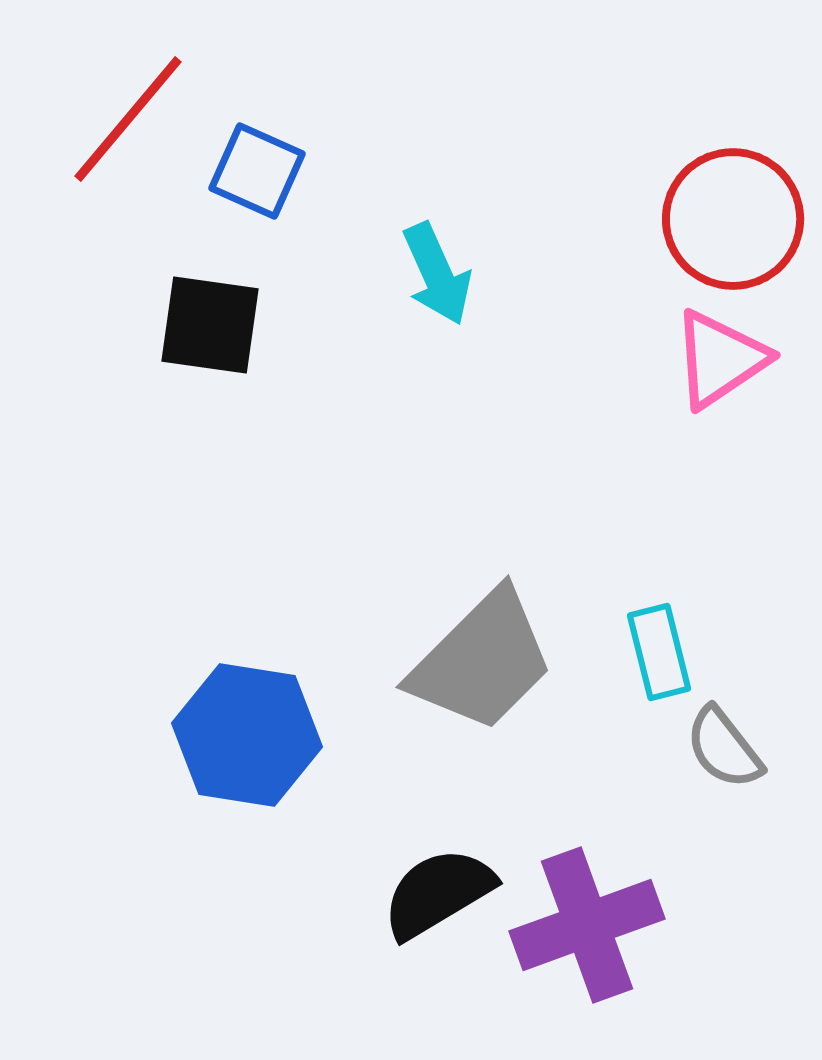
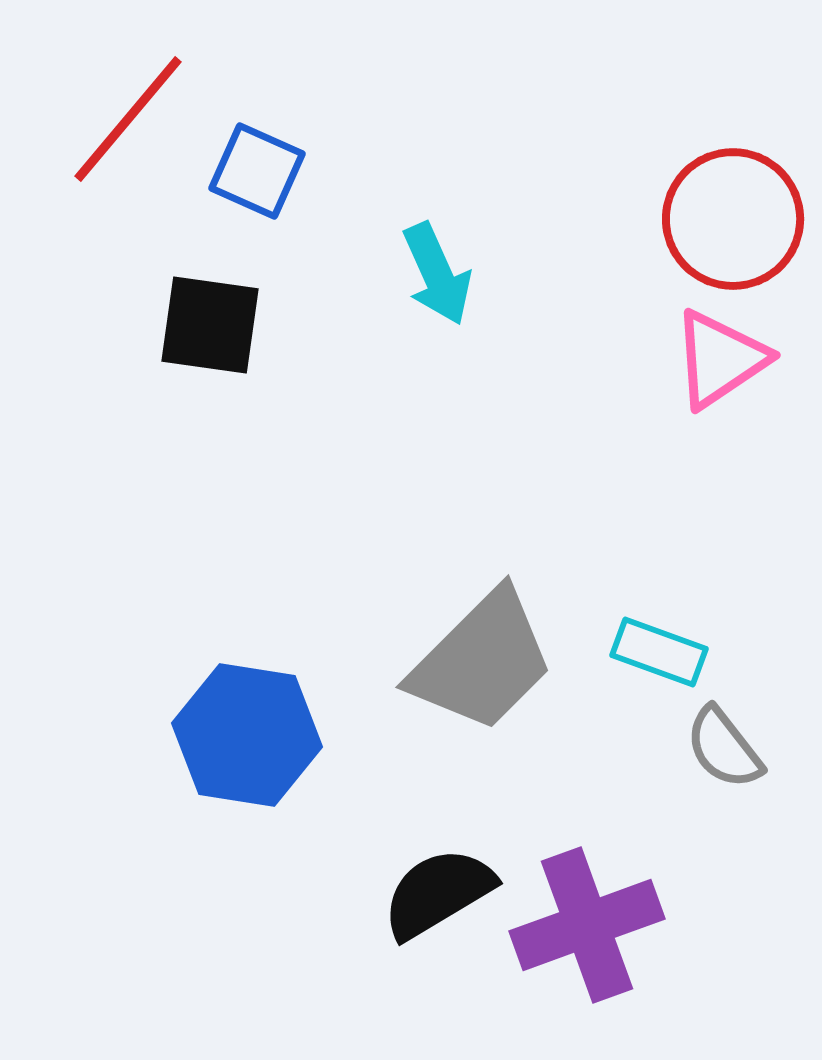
cyan rectangle: rotated 56 degrees counterclockwise
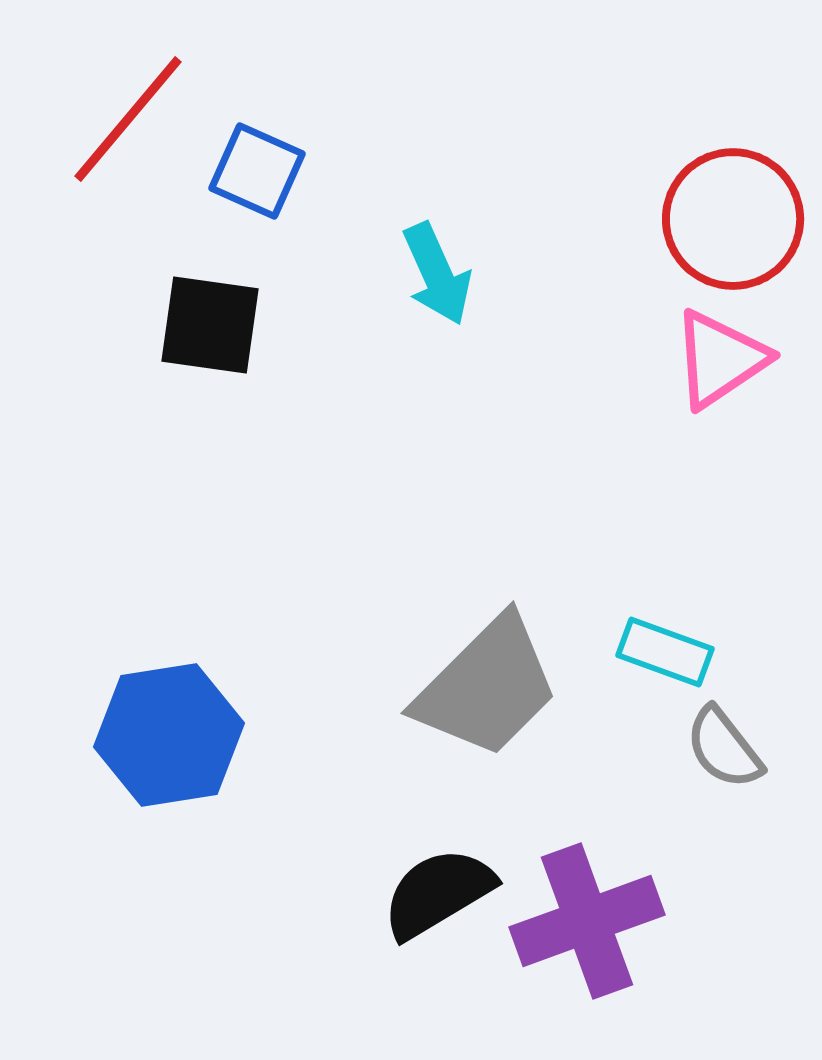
cyan rectangle: moved 6 px right
gray trapezoid: moved 5 px right, 26 px down
blue hexagon: moved 78 px left; rotated 18 degrees counterclockwise
purple cross: moved 4 px up
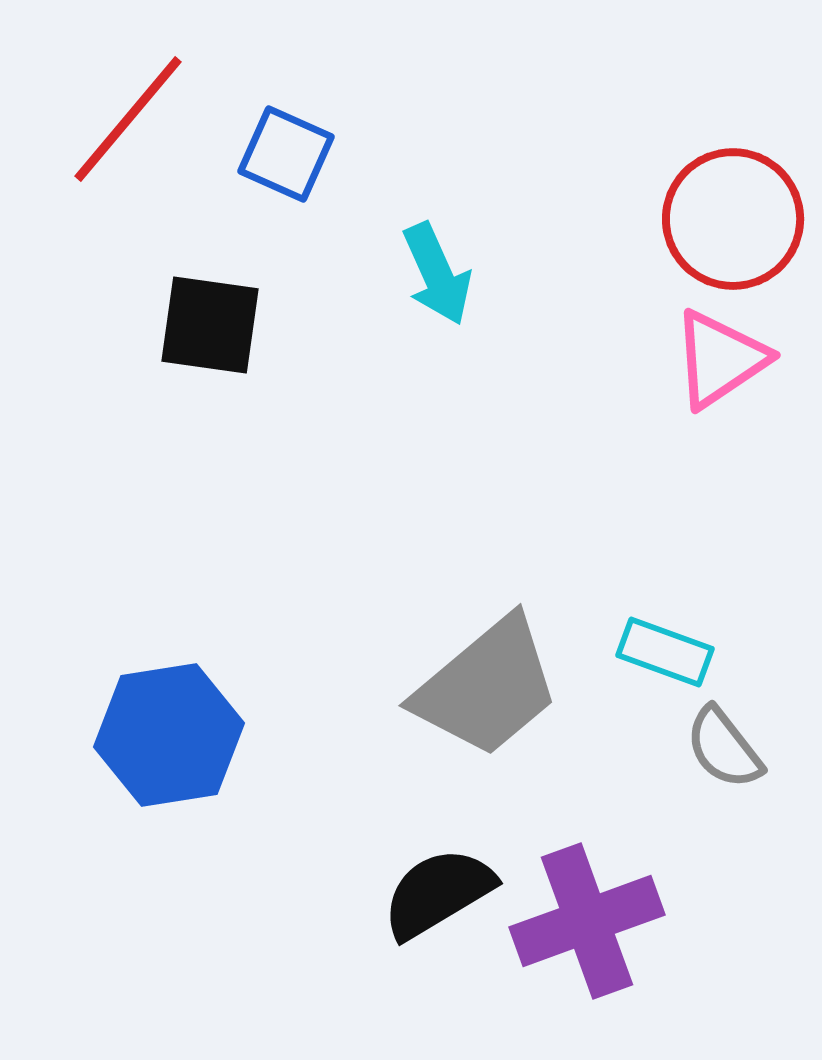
blue square: moved 29 px right, 17 px up
gray trapezoid: rotated 5 degrees clockwise
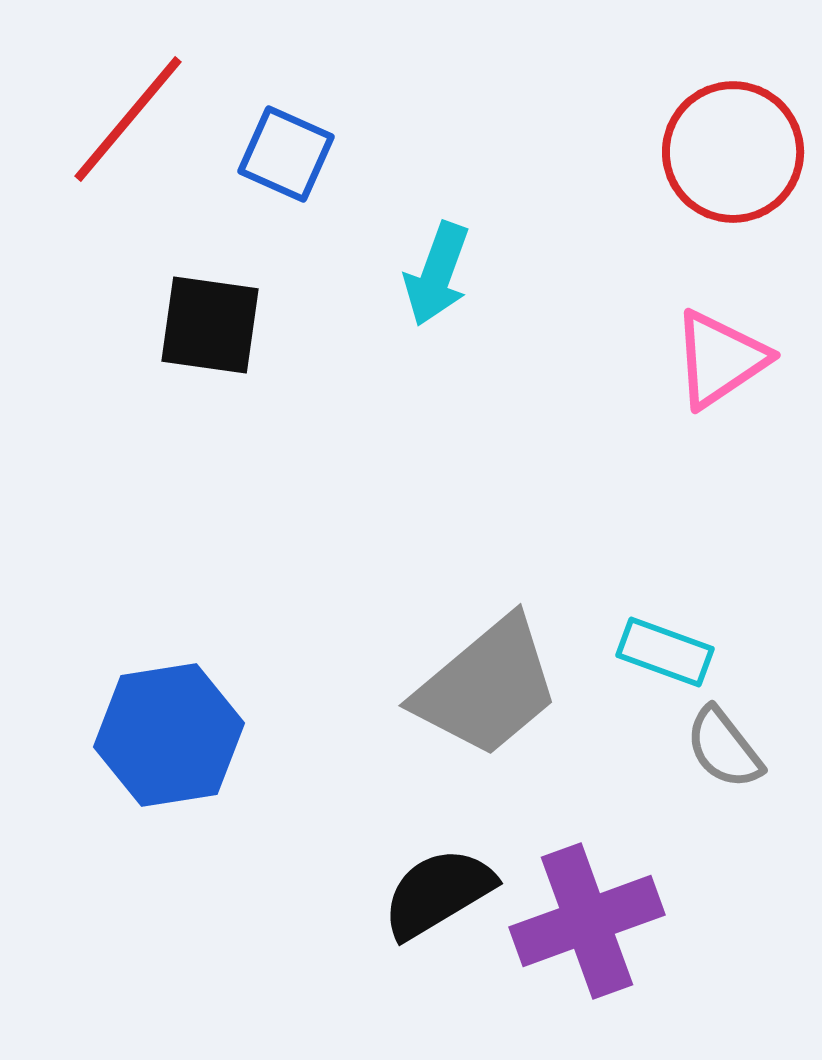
red circle: moved 67 px up
cyan arrow: rotated 44 degrees clockwise
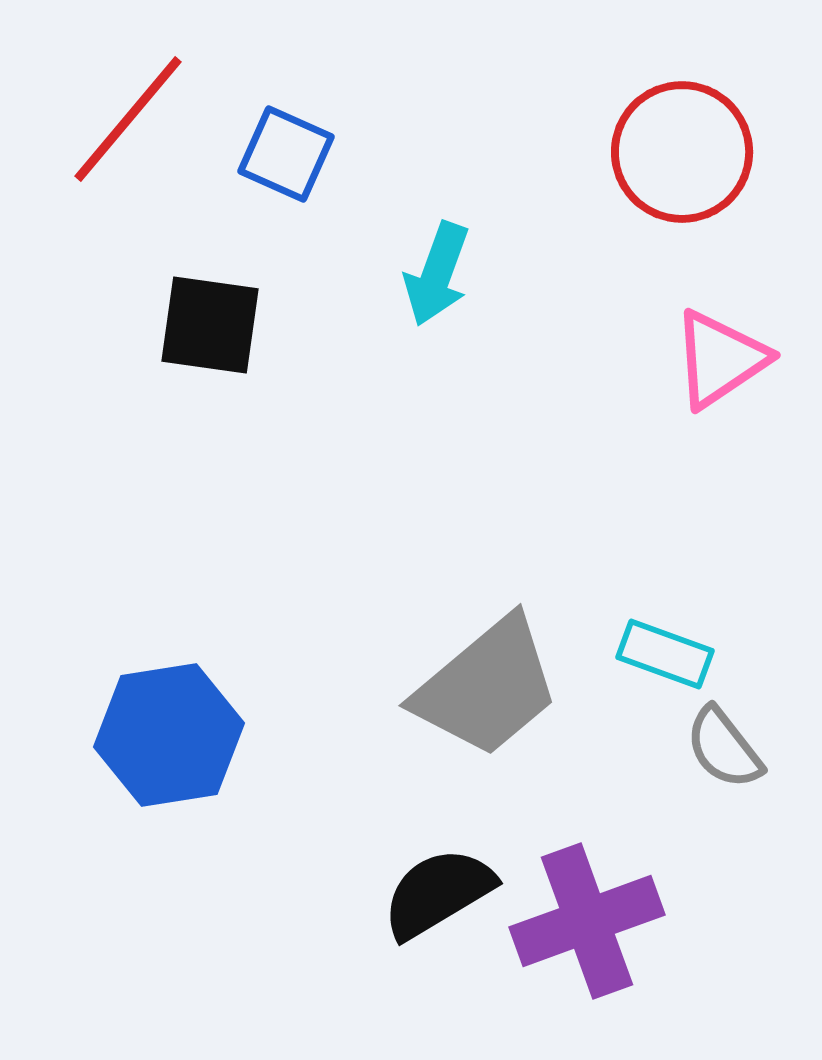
red circle: moved 51 px left
cyan rectangle: moved 2 px down
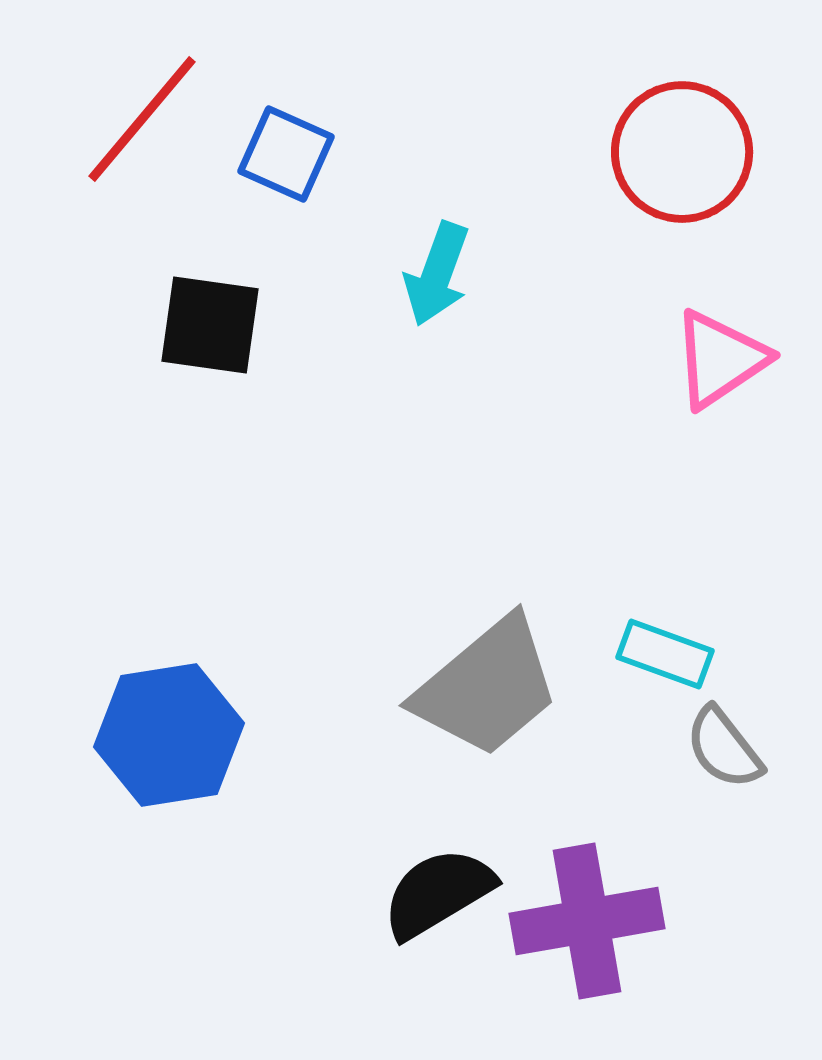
red line: moved 14 px right
purple cross: rotated 10 degrees clockwise
